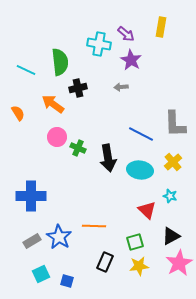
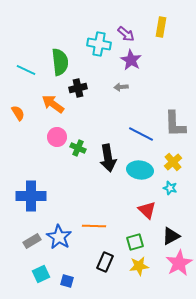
cyan star: moved 8 px up
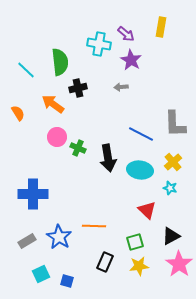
cyan line: rotated 18 degrees clockwise
blue cross: moved 2 px right, 2 px up
gray rectangle: moved 5 px left
pink star: moved 1 px down; rotated 8 degrees counterclockwise
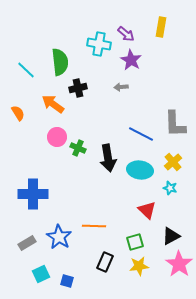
gray rectangle: moved 2 px down
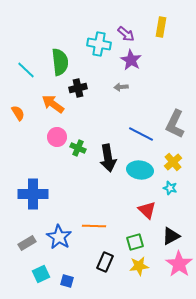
gray L-shape: rotated 28 degrees clockwise
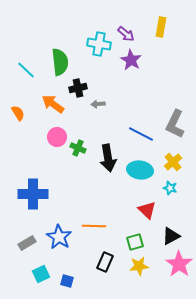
gray arrow: moved 23 px left, 17 px down
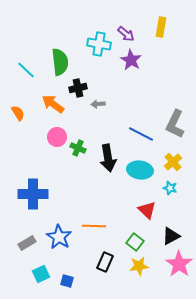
green square: rotated 36 degrees counterclockwise
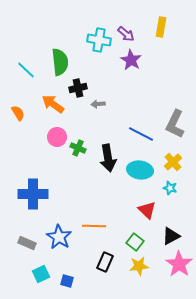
cyan cross: moved 4 px up
gray rectangle: rotated 54 degrees clockwise
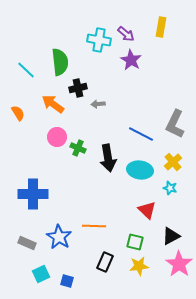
green square: rotated 24 degrees counterclockwise
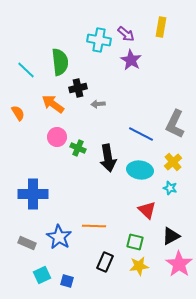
cyan square: moved 1 px right, 1 px down
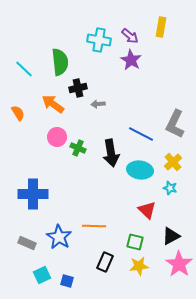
purple arrow: moved 4 px right, 2 px down
cyan line: moved 2 px left, 1 px up
black arrow: moved 3 px right, 5 px up
